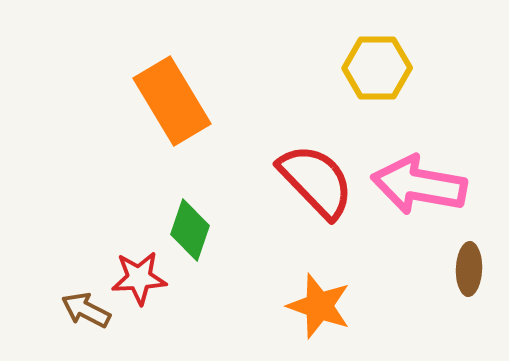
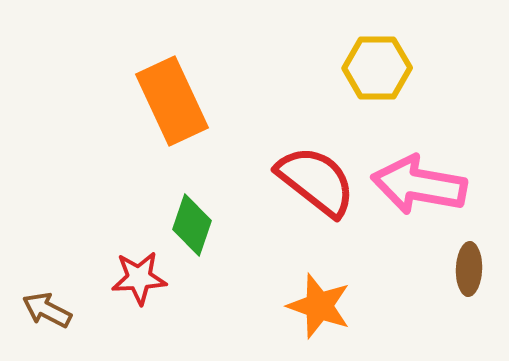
orange rectangle: rotated 6 degrees clockwise
red semicircle: rotated 8 degrees counterclockwise
green diamond: moved 2 px right, 5 px up
brown arrow: moved 39 px left
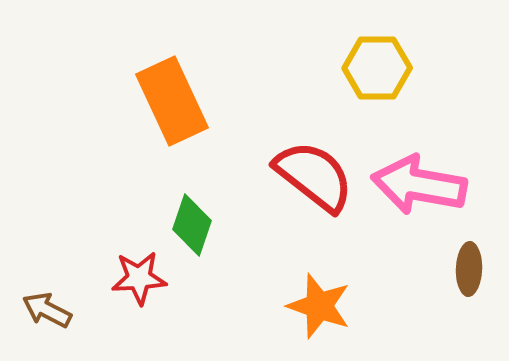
red semicircle: moved 2 px left, 5 px up
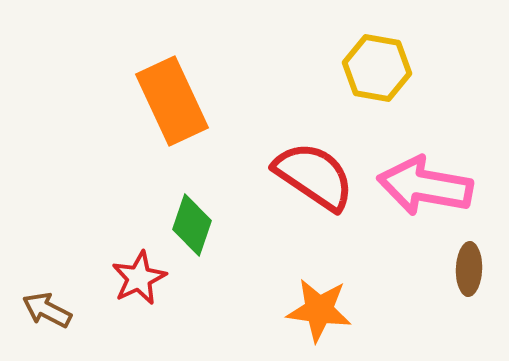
yellow hexagon: rotated 10 degrees clockwise
red semicircle: rotated 4 degrees counterclockwise
pink arrow: moved 6 px right, 1 px down
red star: rotated 22 degrees counterclockwise
orange star: moved 4 px down; rotated 12 degrees counterclockwise
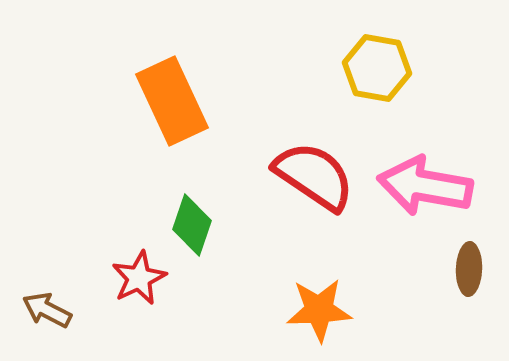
orange star: rotated 10 degrees counterclockwise
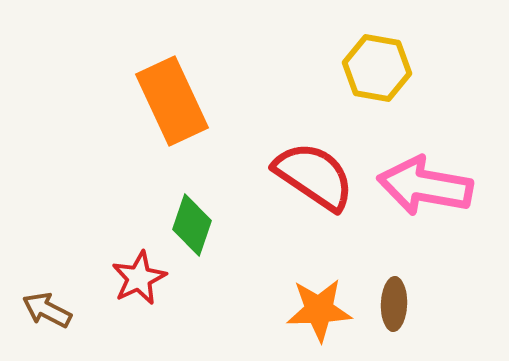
brown ellipse: moved 75 px left, 35 px down
